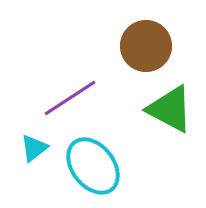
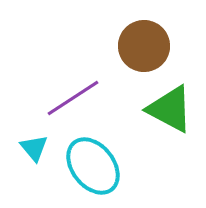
brown circle: moved 2 px left
purple line: moved 3 px right
cyan triangle: rotated 32 degrees counterclockwise
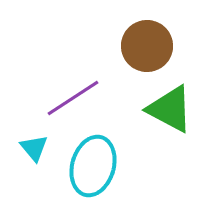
brown circle: moved 3 px right
cyan ellipse: rotated 54 degrees clockwise
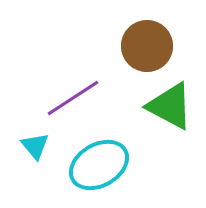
green triangle: moved 3 px up
cyan triangle: moved 1 px right, 2 px up
cyan ellipse: moved 6 px right, 1 px up; rotated 44 degrees clockwise
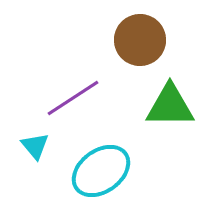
brown circle: moved 7 px left, 6 px up
green triangle: rotated 28 degrees counterclockwise
cyan ellipse: moved 2 px right, 6 px down; rotated 6 degrees counterclockwise
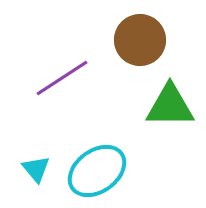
purple line: moved 11 px left, 20 px up
cyan triangle: moved 1 px right, 23 px down
cyan ellipse: moved 4 px left
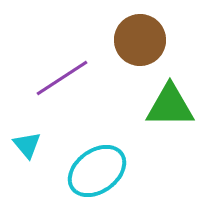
cyan triangle: moved 9 px left, 24 px up
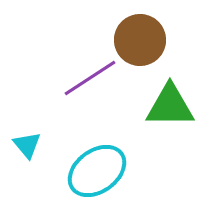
purple line: moved 28 px right
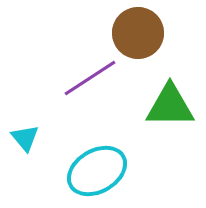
brown circle: moved 2 px left, 7 px up
cyan triangle: moved 2 px left, 7 px up
cyan ellipse: rotated 6 degrees clockwise
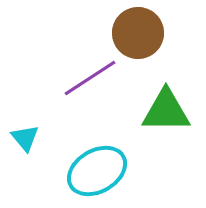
green triangle: moved 4 px left, 5 px down
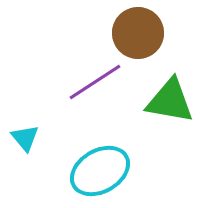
purple line: moved 5 px right, 4 px down
green triangle: moved 4 px right, 10 px up; rotated 10 degrees clockwise
cyan ellipse: moved 3 px right
